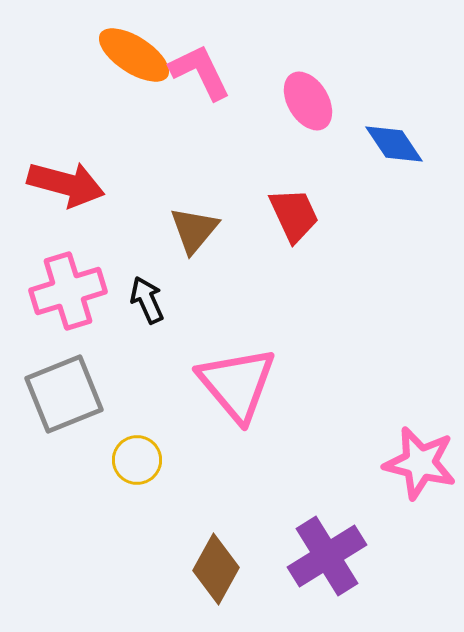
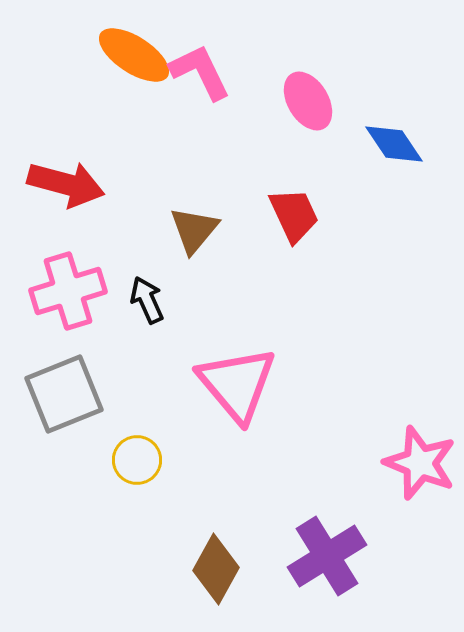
pink star: rotated 8 degrees clockwise
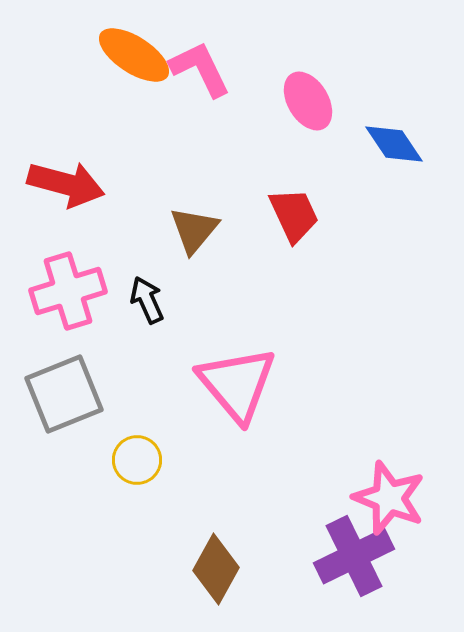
pink L-shape: moved 3 px up
pink star: moved 31 px left, 35 px down
purple cross: moved 27 px right; rotated 6 degrees clockwise
